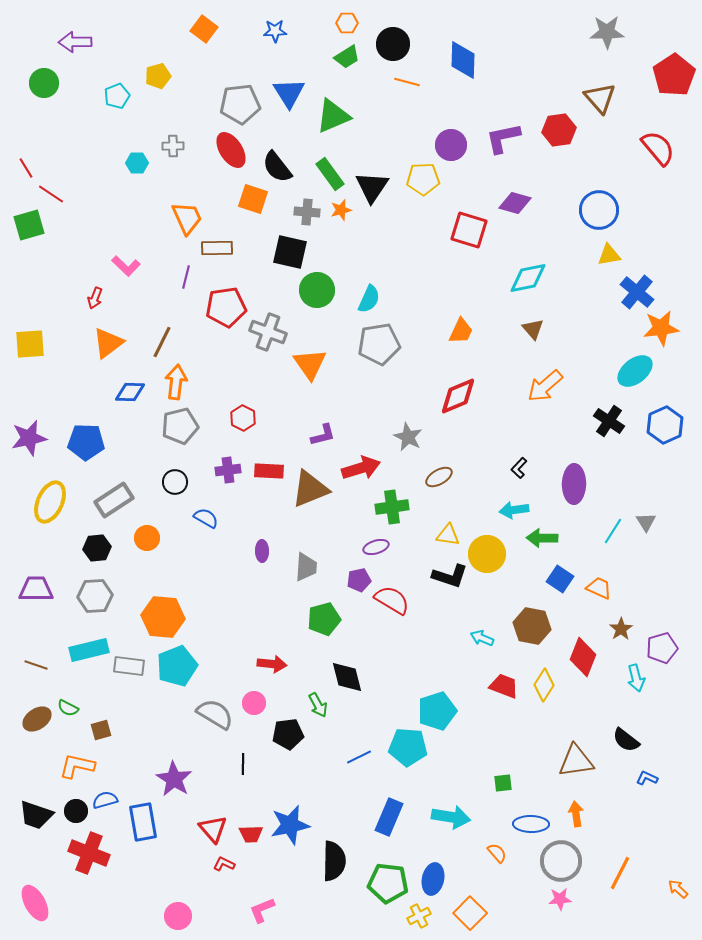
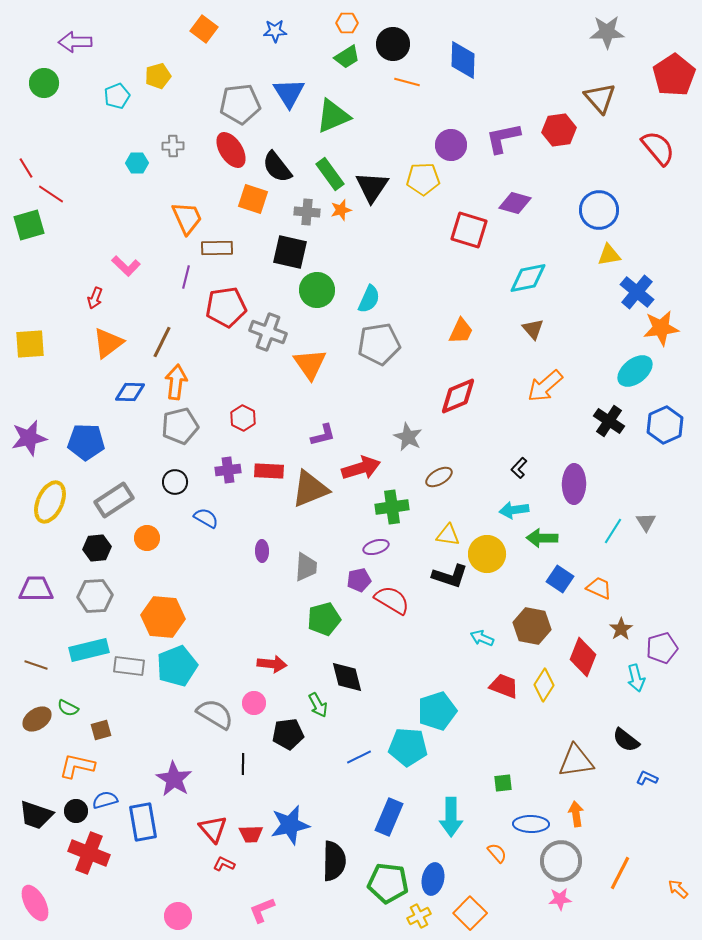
cyan arrow at (451, 817): rotated 81 degrees clockwise
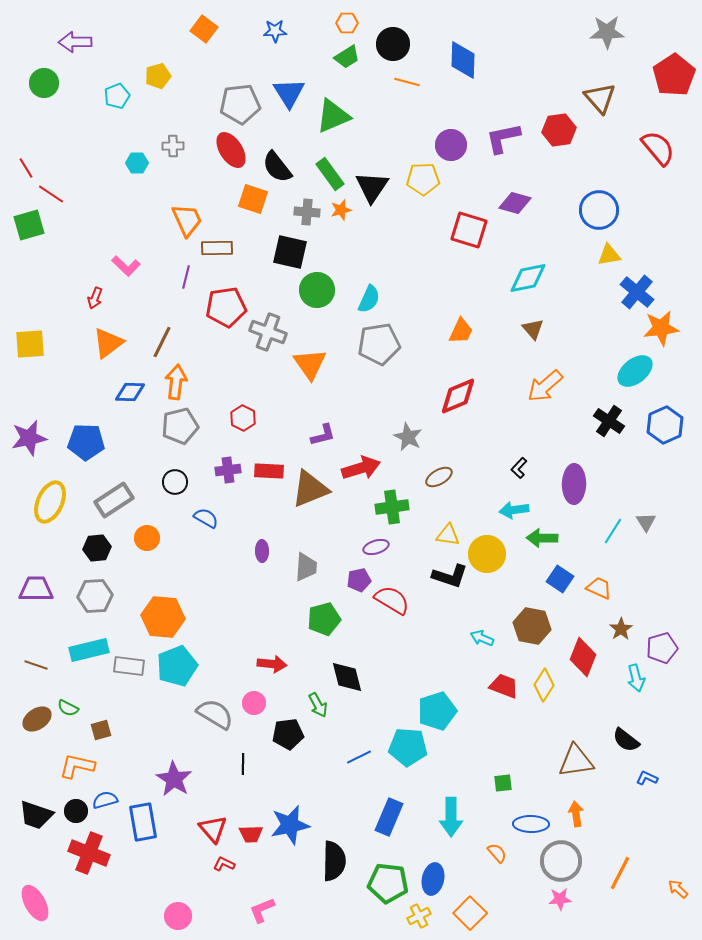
orange trapezoid at (187, 218): moved 2 px down
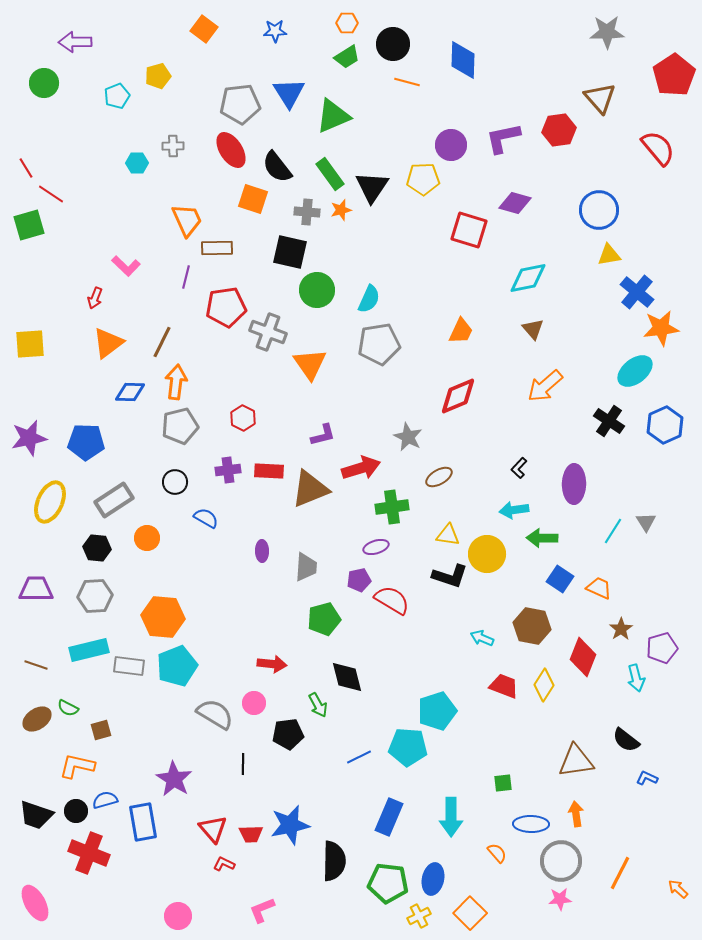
black hexagon at (97, 548): rotated 12 degrees clockwise
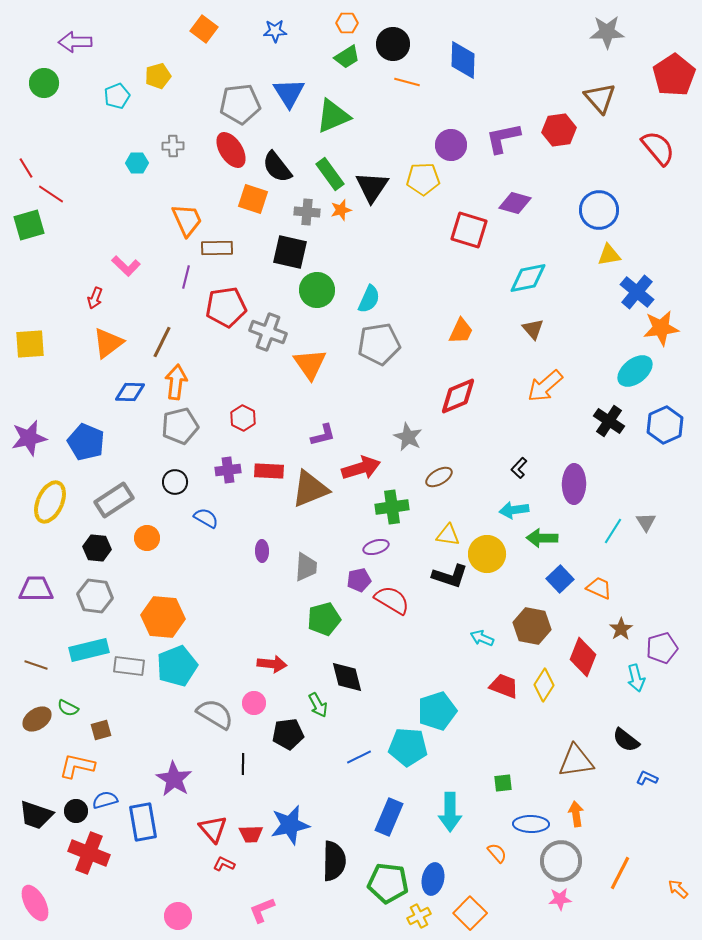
blue pentagon at (86, 442): rotated 21 degrees clockwise
blue square at (560, 579): rotated 12 degrees clockwise
gray hexagon at (95, 596): rotated 12 degrees clockwise
cyan arrow at (451, 817): moved 1 px left, 5 px up
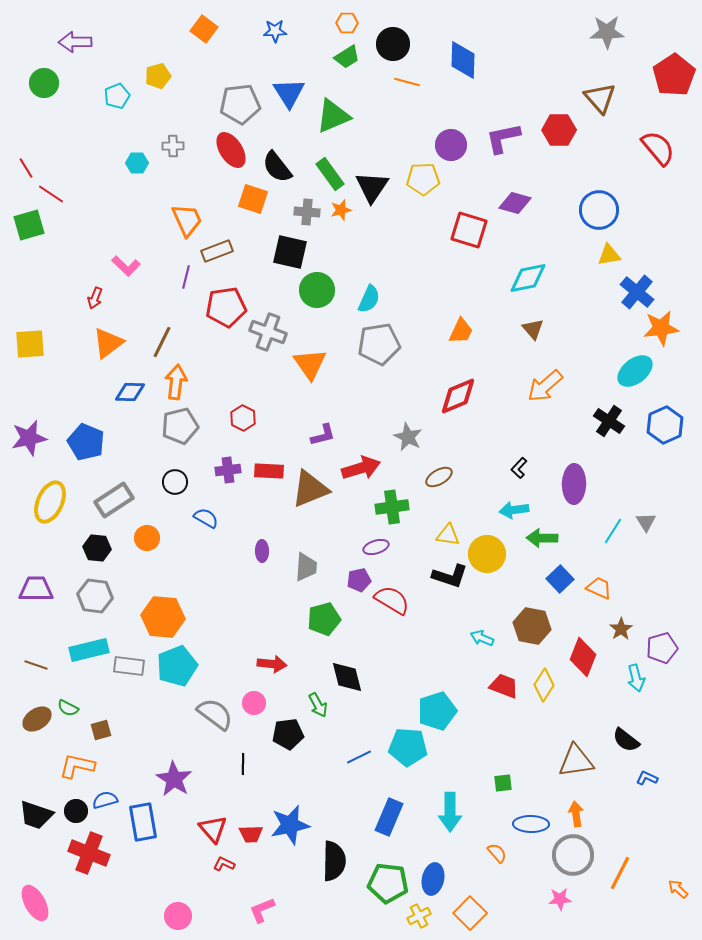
red hexagon at (559, 130): rotated 8 degrees clockwise
brown rectangle at (217, 248): moved 3 px down; rotated 20 degrees counterclockwise
gray semicircle at (215, 714): rotated 6 degrees clockwise
gray circle at (561, 861): moved 12 px right, 6 px up
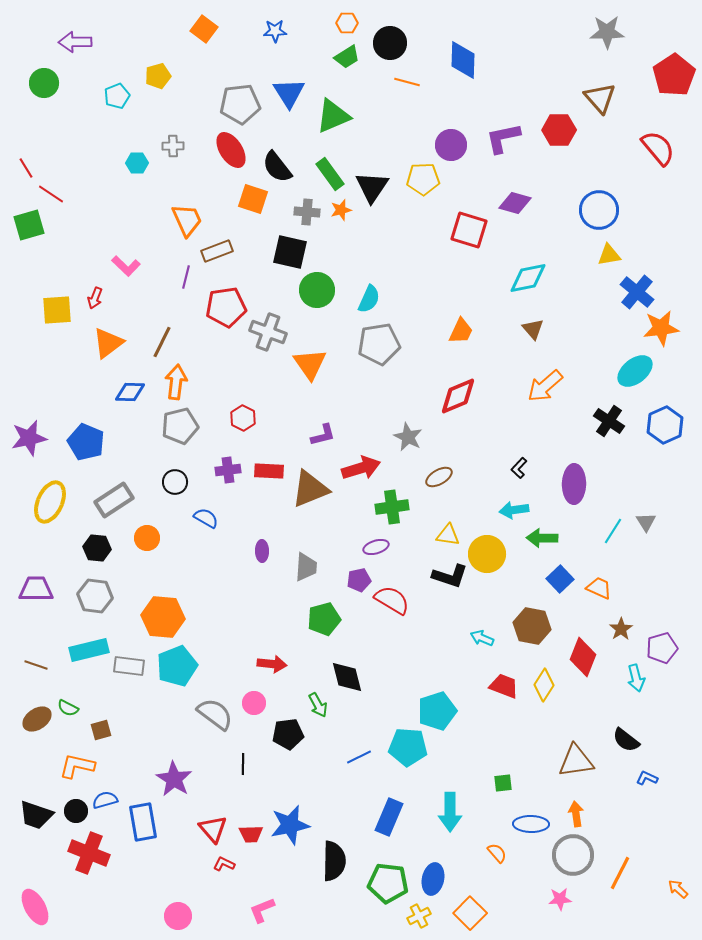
black circle at (393, 44): moved 3 px left, 1 px up
yellow square at (30, 344): moved 27 px right, 34 px up
pink ellipse at (35, 903): moved 4 px down
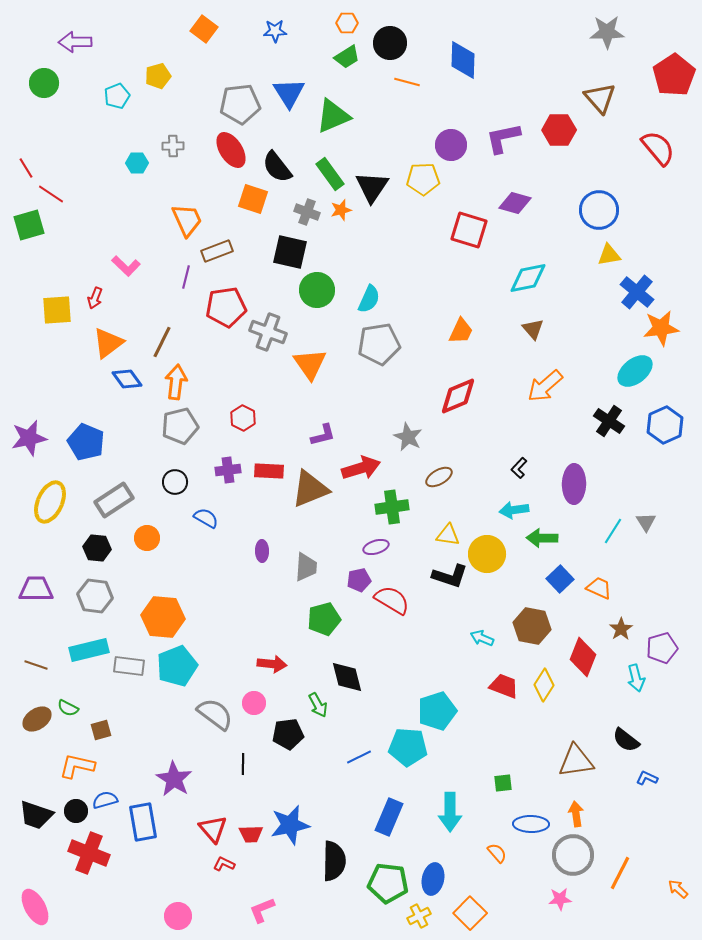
gray cross at (307, 212): rotated 15 degrees clockwise
blue diamond at (130, 392): moved 3 px left, 13 px up; rotated 52 degrees clockwise
